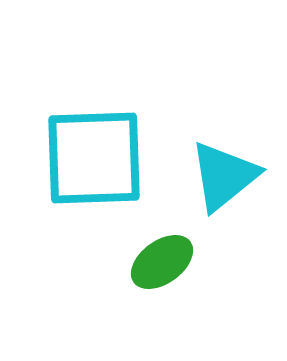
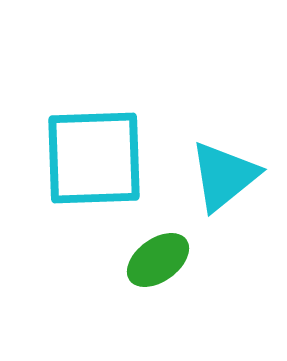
green ellipse: moved 4 px left, 2 px up
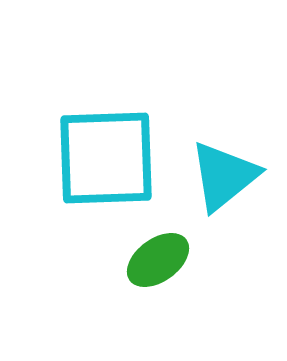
cyan square: moved 12 px right
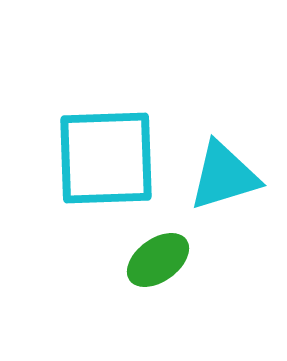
cyan triangle: rotated 22 degrees clockwise
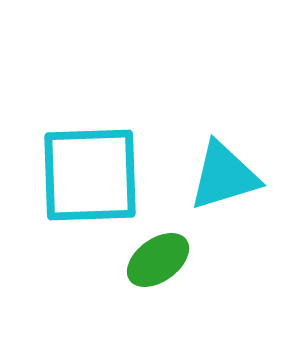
cyan square: moved 16 px left, 17 px down
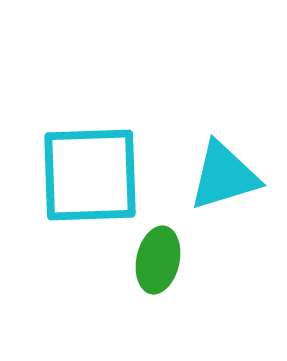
green ellipse: rotated 42 degrees counterclockwise
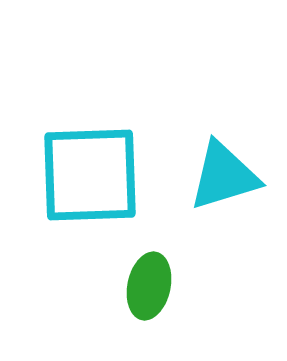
green ellipse: moved 9 px left, 26 px down
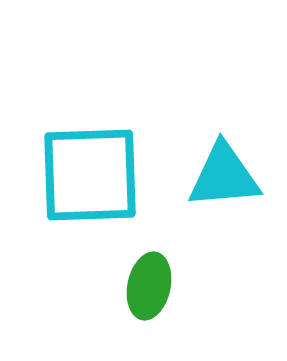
cyan triangle: rotated 12 degrees clockwise
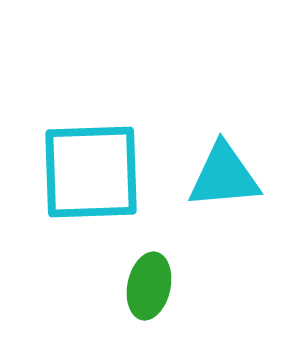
cyan square: moved 1 px right, 3 px up
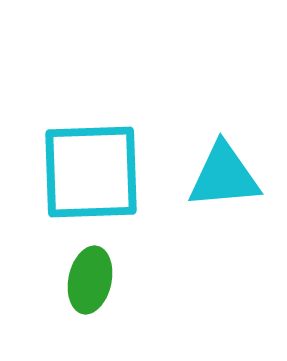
green ellipse: moved 59 px left, 6 px up
